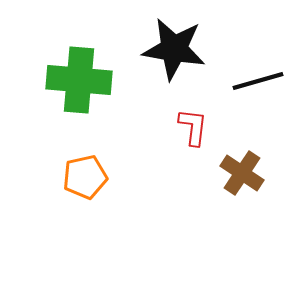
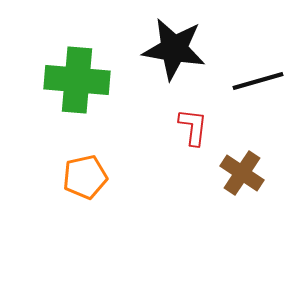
green cross: moved 2 px left
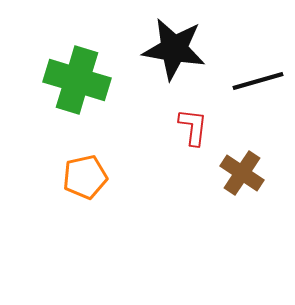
green cross: rotated 12 degrees clockwise
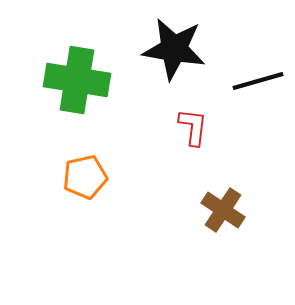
green cross: rotated 8 degrees counterclockwise
brown cross: moved 19 px left, 37 px down
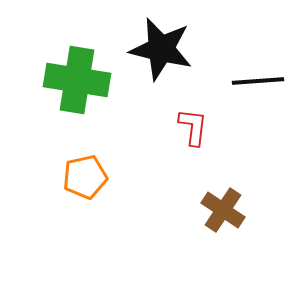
black star: moved 13 px left; rotated 4 degrees clockwise
black line: rotated 12 degrees clockwise
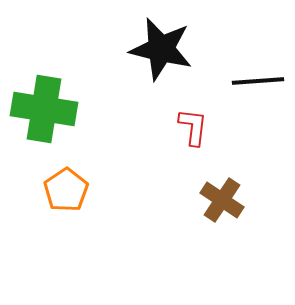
green cross: moved 33 px left, 29 px down
orange pentagon: moved 19 px left, 13 px down; rotated 21 degrees counterclockwise
brown cross: moved 1 px left, 10 px up
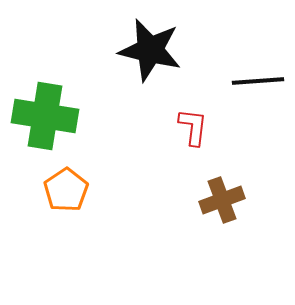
black star: moved 11 px left, 1 px down
green cross: moved 1 px right, 7 px down
brown cross: rotated 36 degrees clockwise
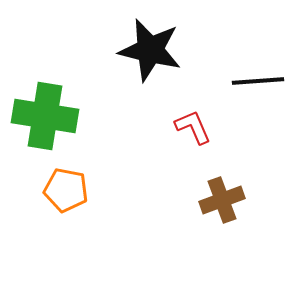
red L-shape: rotated 30 degrees counterclockwise
orange pentagon: rotated 27 degrees counterclockwise
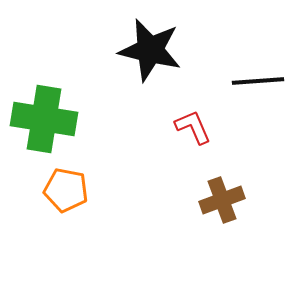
green cross: moved 1 px left, 3 px down
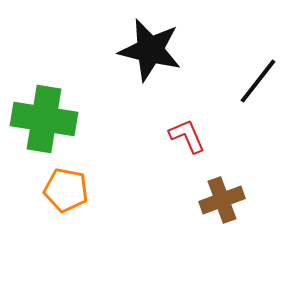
black line: rotated 48 degrees counterclockwise
red L-shape: moved 6 px left, 9 px down
